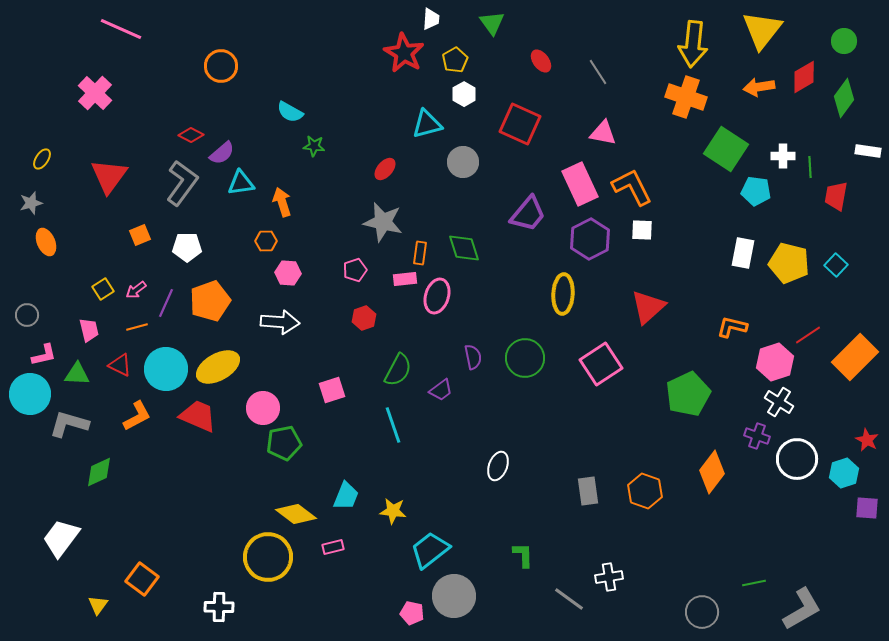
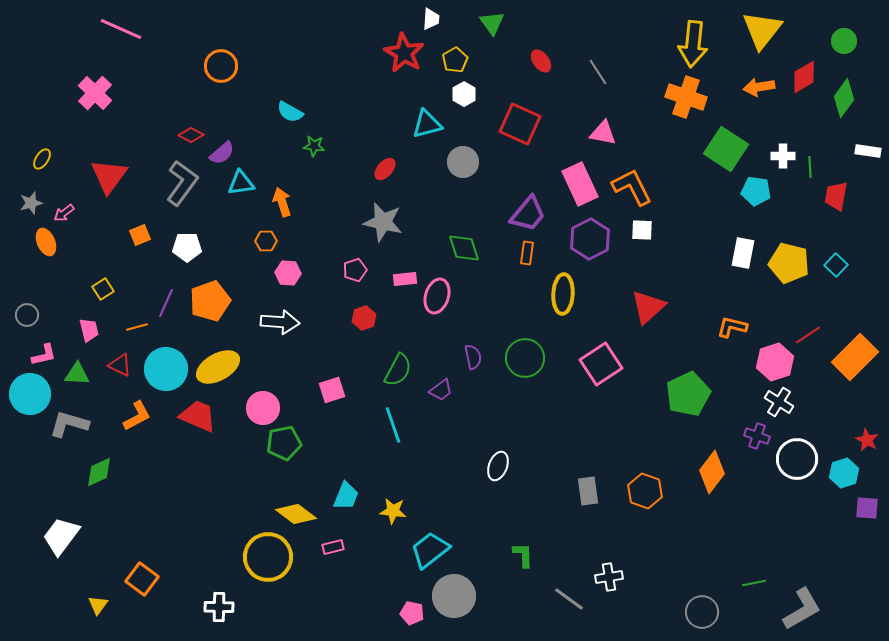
orange rectangle at (420, 253): moved 107 px right
pink arrow at (136, 290): moved 72 px left, 77 px up
white trapezoid at (61, 538): moved 2 px up
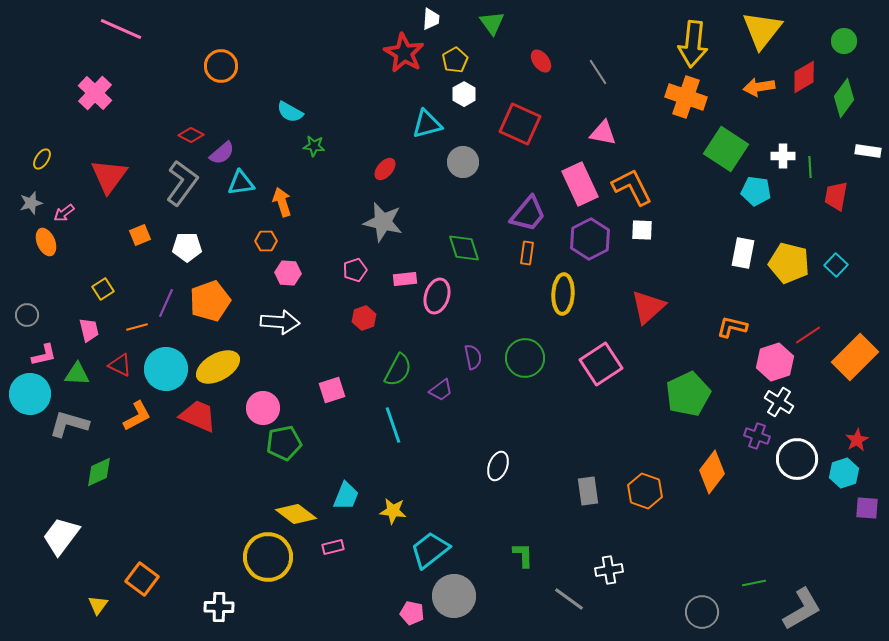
red star at (867, 440): moved 10 px left; rotated 15 degrees clockwise
white cross at (609, 577): moved 7 px up
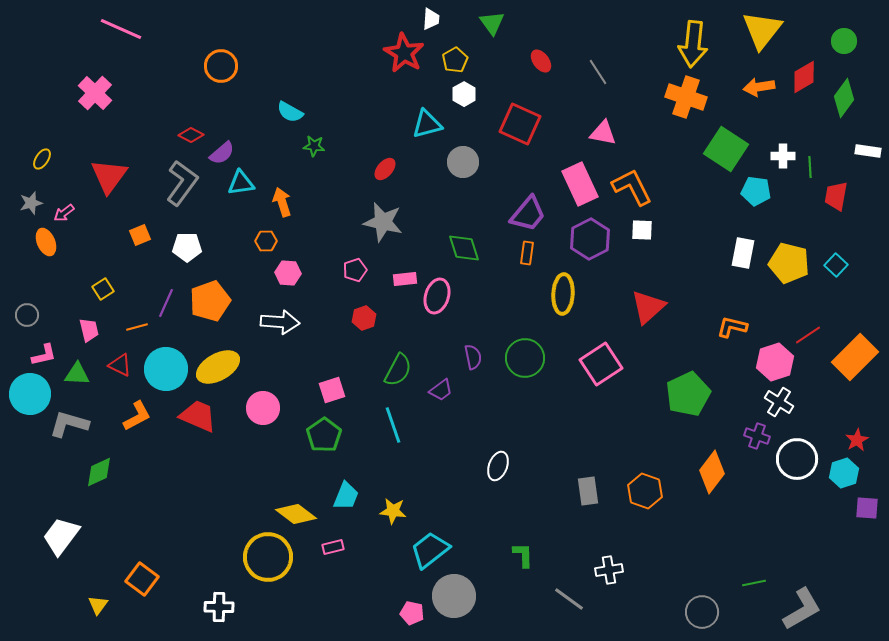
green pentagon at (284, 443): moved 40 px right, 8 px up; rotated 24 degrees counterclockwise
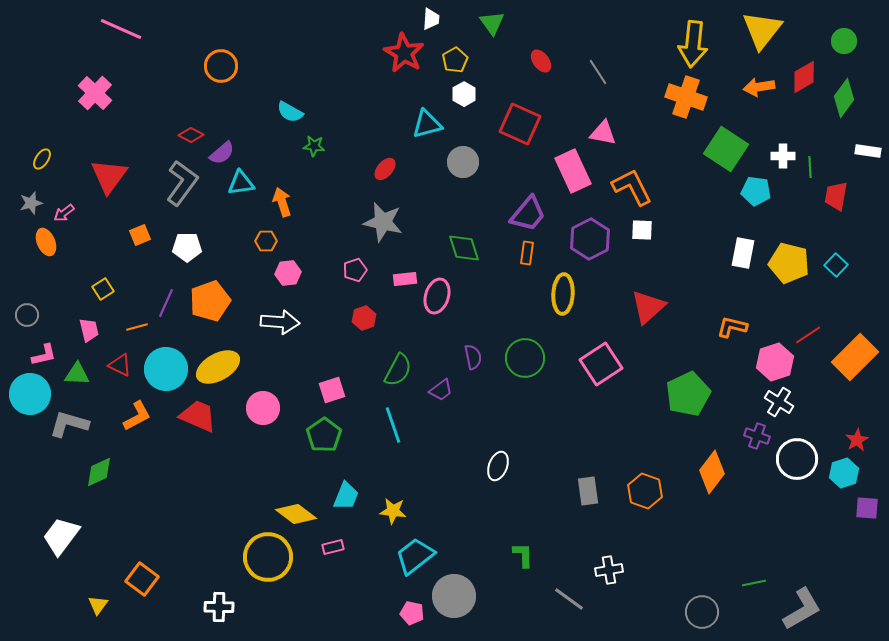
pink rectangle at (580, 184): moved 7 px left, 13 px up
pink hexagon at (288, 273): rotated 10 degrees counterclockwise
cyan trapezoid at (430, 550): moved 15 px left, 6 px down
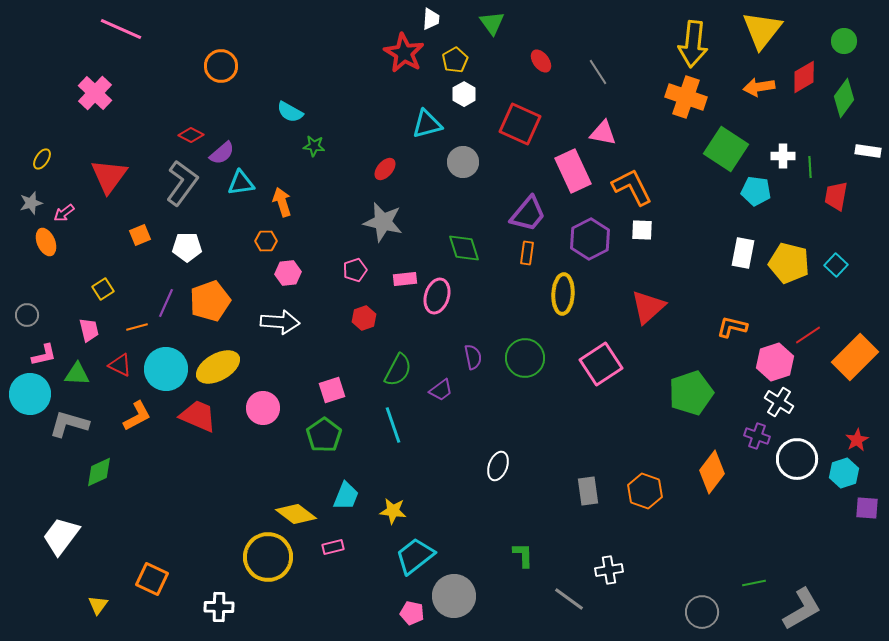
green pentagon at (688, 394): moved 3 px right, 1 px up; rotated 6 degrees clockwise
orange square at (142, 579): moved 10 px right; rotated 12 degrees counterclockwise
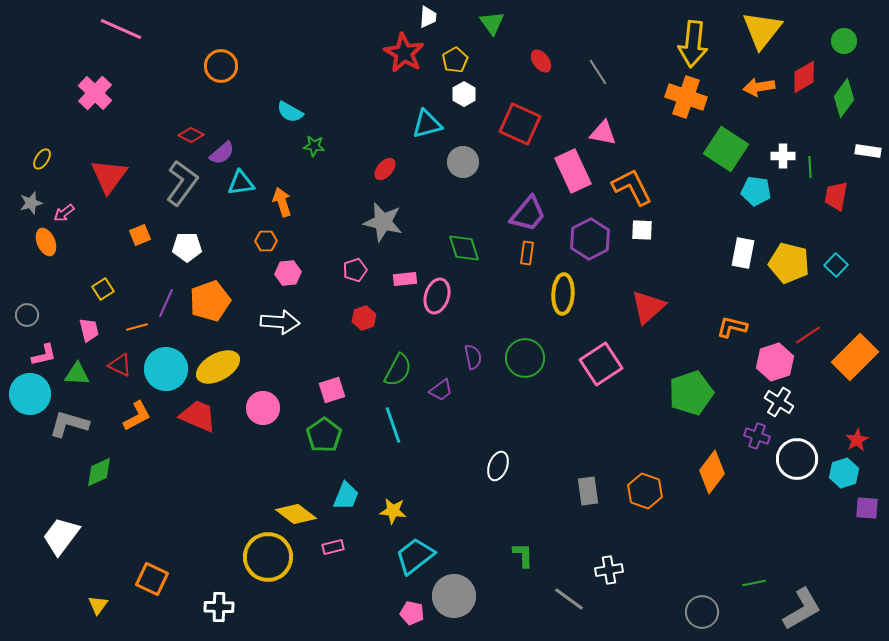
white trapezoid at (431, 19): moved 3 px left, 2 px up
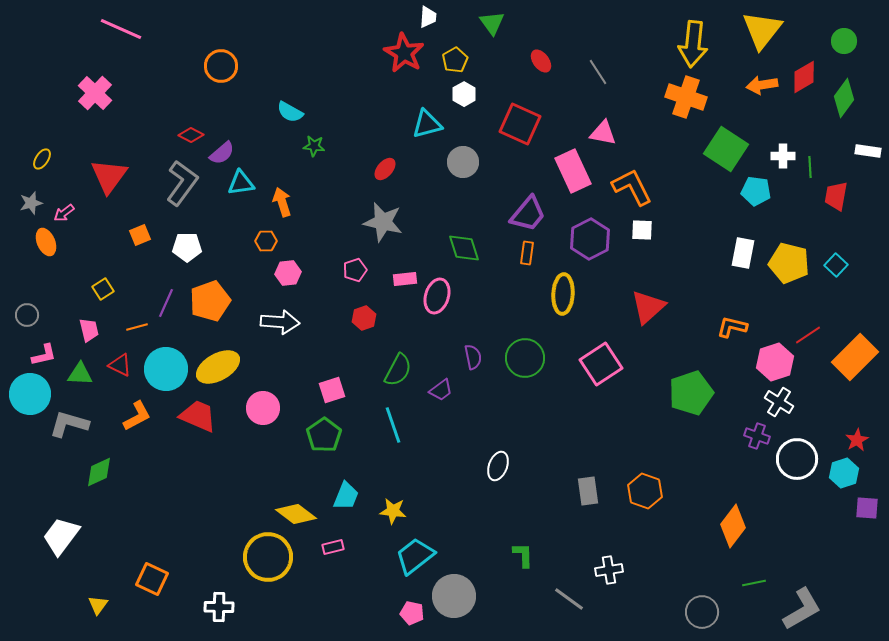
orange arrow at (759, 87): moved 3 px right, 2 px up
green triangle at (77, 374): moved 3 px right
orange diamond at (712, 472): moved 21 px right, 54 px down
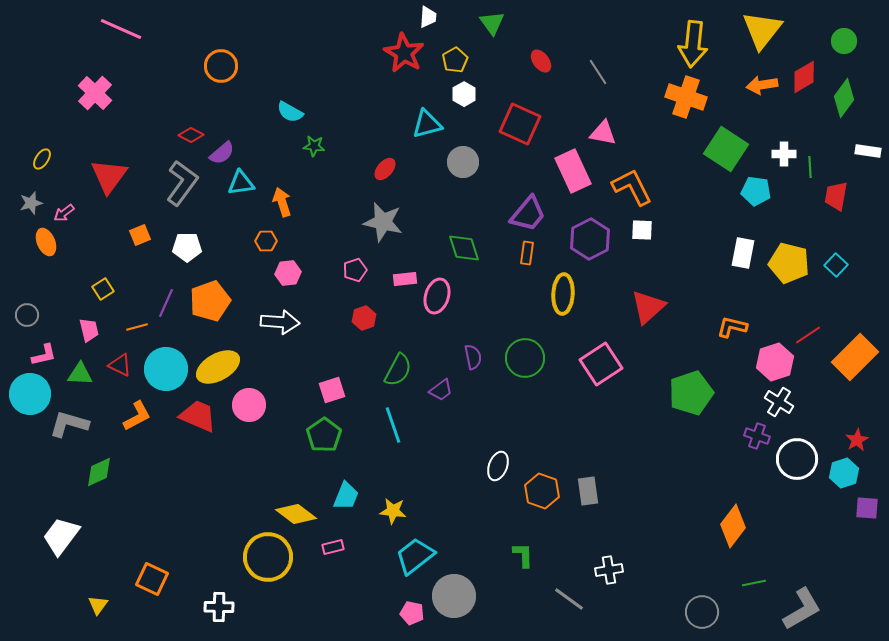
white cross at (783, 156): moved 1 px right, 2 px up
pink circle at (263, 408): moved 14 px left, 3 px up
orange hexagon at (645, 491): moved 103 px left
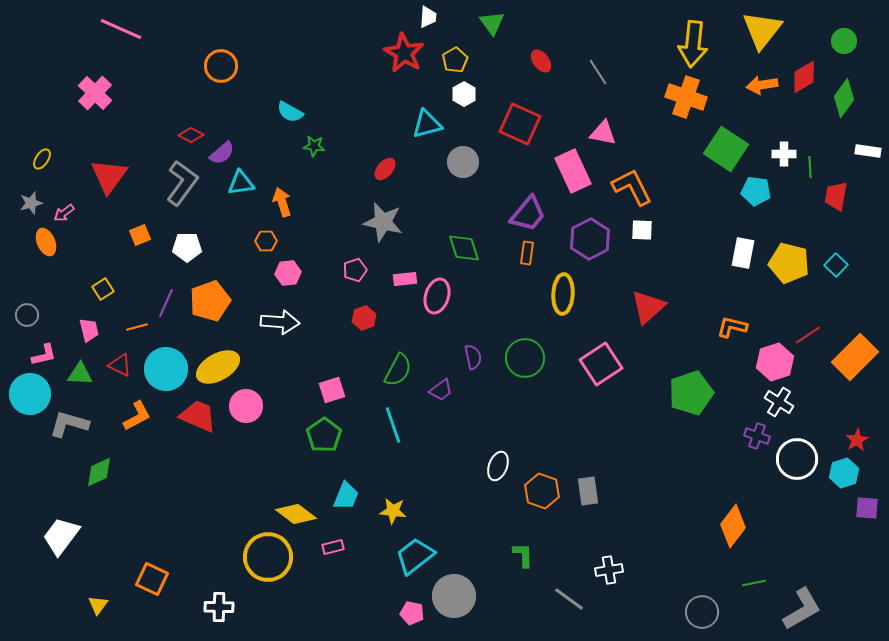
pink circle at (249, 405): moved 3 px left, 1 px down
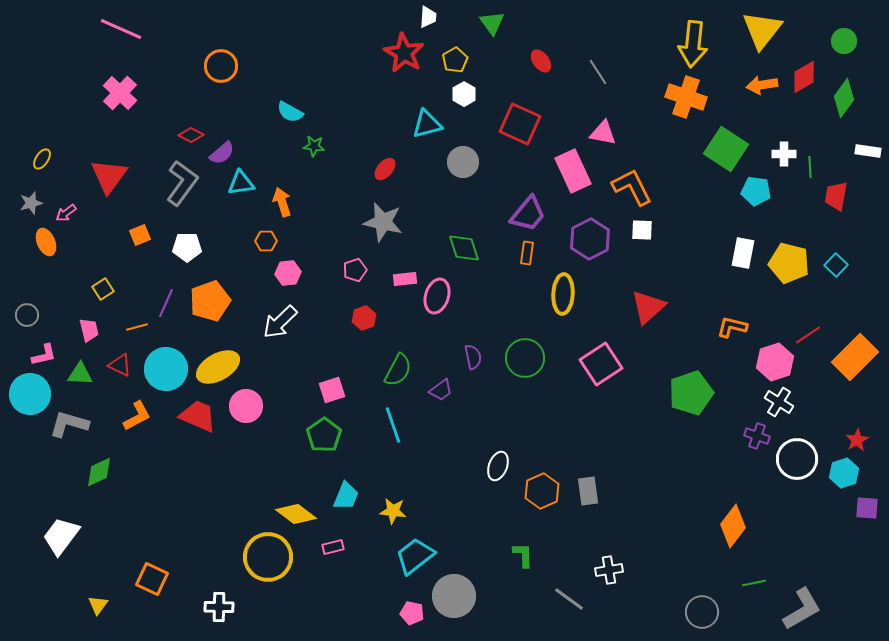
pink cross at (95, 93): moved 25 px right
pink arrow at (64, 213): moved 2 px right
white arrow at (280, 322): rotated 132 degrees clockwise
orange hexagon at (542, 491): rotated 16 degrees clockwise
